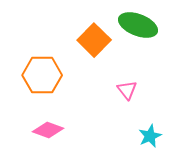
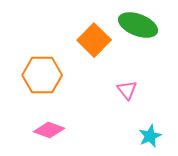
pink diamond: moved 1 px right
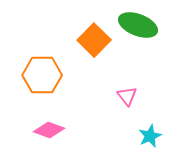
pink triangle: moved 6 px down
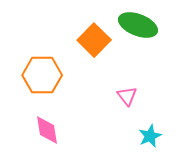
pink diamond: moved 2 px left; rotated 60 degrees clockwise
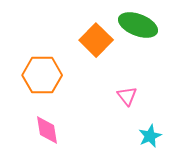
orange square: moved 2 px right
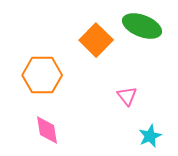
green ellipse: moved 4 px right, 1 px down
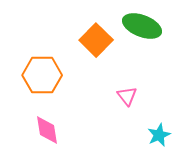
cyan star: moved 9 px right, 1 px up
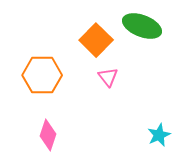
pink triangle: moved 19 px left, 19 px up
pink diamond: moved 1 px right, 5 px down; rotated 28 degrees clockwise
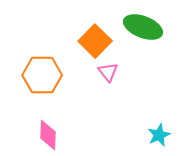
green ellipse: moved 1 px right, 1 px down
orange square: moved 1 px left, 1 px down
pink triangle: moved 5 px up
pink diamond: rotated 16 degrees counterclockwise
